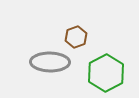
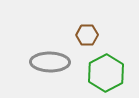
brown hexagon: moved 11 px right, 2 px up; rotated 20 degrees clockwise
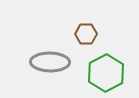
brown hexagon: moved 1 px left, 1 px up
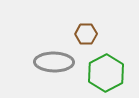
gray ellipse: moved 4 px right
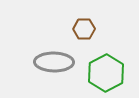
brown hexagon: moved 2 px left, 5 px up
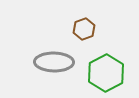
brown hexagon: rotated 20 degrees counterclockwise
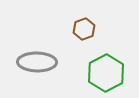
gray ellipse: moved 17 px left
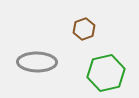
green hexagon: rotated 15 degrees clockwise
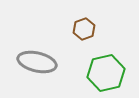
gray ellipse: rotated 12 degrees clockwise
